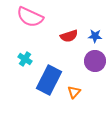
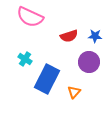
purple circle: moved 6 px left, 1 px down
blue rectangle: moved 2 px left, 1 px up
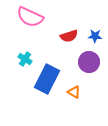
orange triangle: rotated 40 degrees counterclockwise
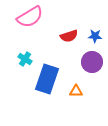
pink semicircle: rotated 56 degrees counterclockwise
purple circle: moved 3 px right
blue rectangle: rotated 8 degrees counterclockwise
orange triangle: moved 2 px right, 1 px up; rotated 32 degrees counterclockwise
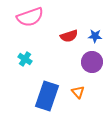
pink semicircle: rotated 12 degrees clockwise
blue rectangle: moved 17 px down
orange triangle: moved 2 px right, 1 px down; rotated 48 degrees clockwise
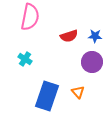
pink semicircle: rotated 60 degrees counterclockwise
